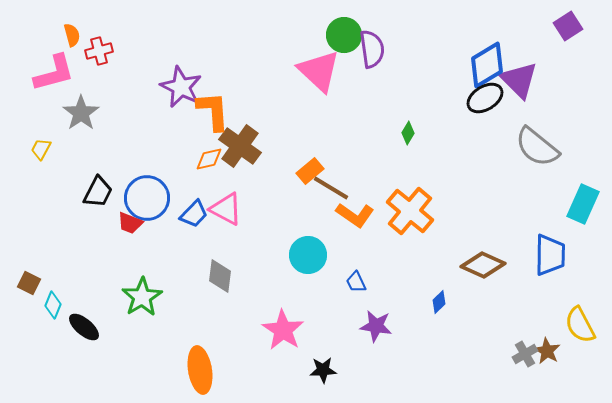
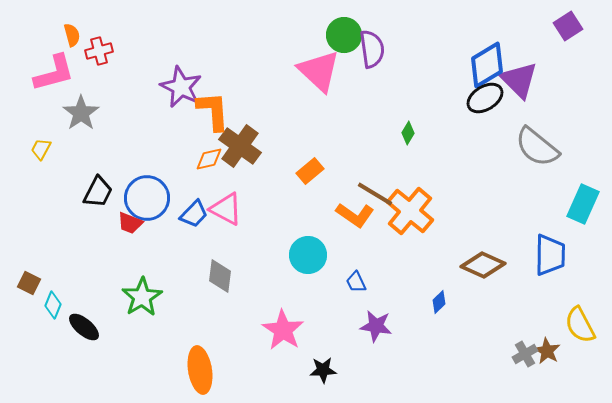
brown line at (331, 188): moved 44 px right, 6 px down
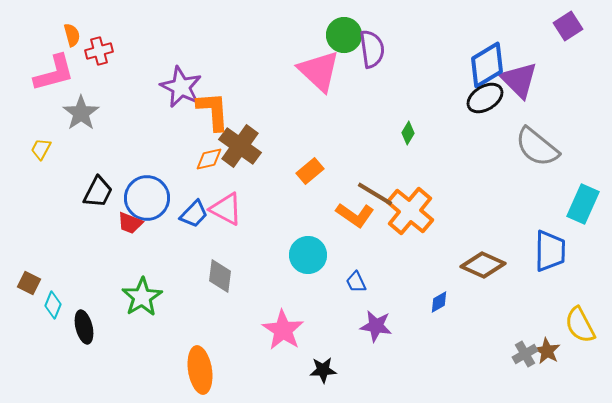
blue trapezoid at (550, 255): moved 4 px up
blue diamond at (439, 302): rotated 15 degrees clockwise
black ellipse at (84, 327): rotated 36 degrees clockwise
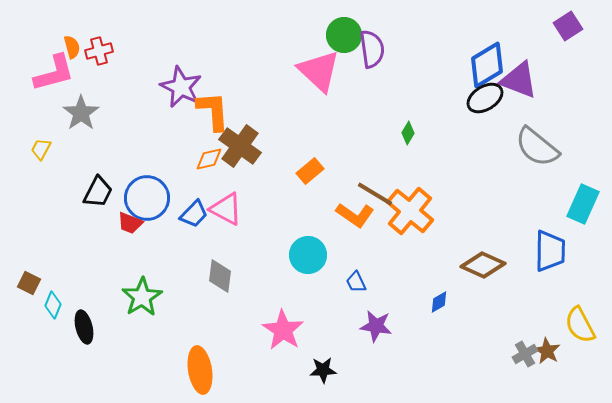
orange semicircle at (72, 35): moved 12 px down
purple triangle at (519, 80): rotated 24 degrees counterclockwise
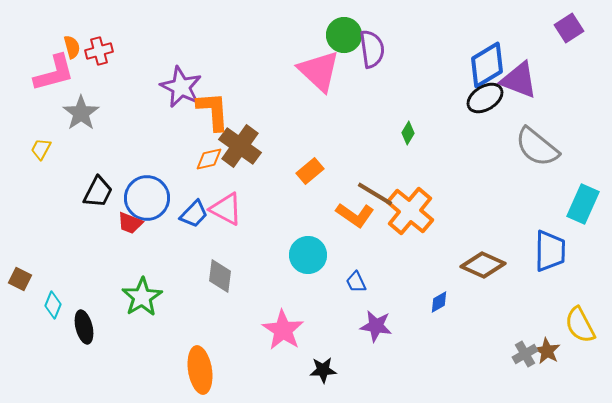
purple square at (568, 26): moved 1 px right, 2 px down
brown square at (29, 283): moved 9 px left, 4 px up
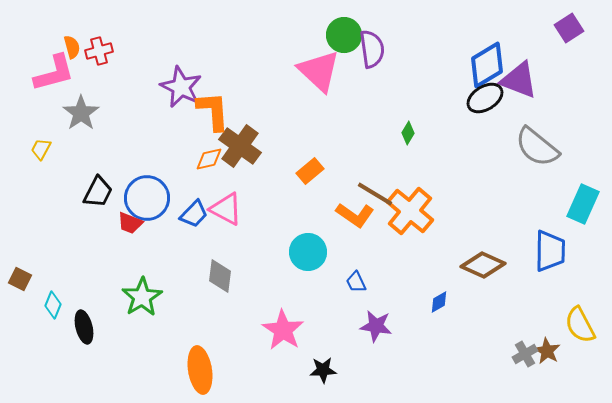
cyan circle at (308, 255): moved 3 px up
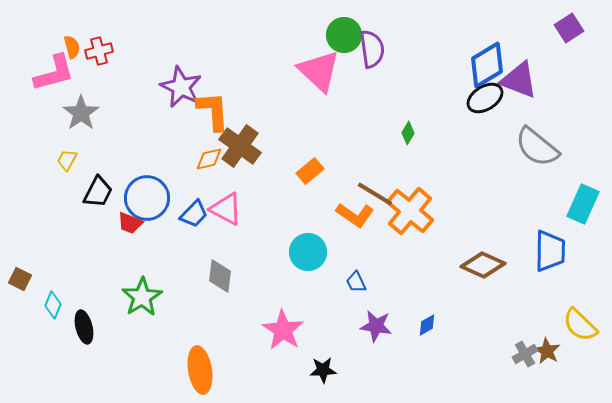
yellow trapezoid at (41, 149): moved 26 px right, 11 px down
blue diamond at (439, 302): moved 12 px left, 23 px down
yellow semicircle at (580, 325): rotated 18 degrees counterclockwise
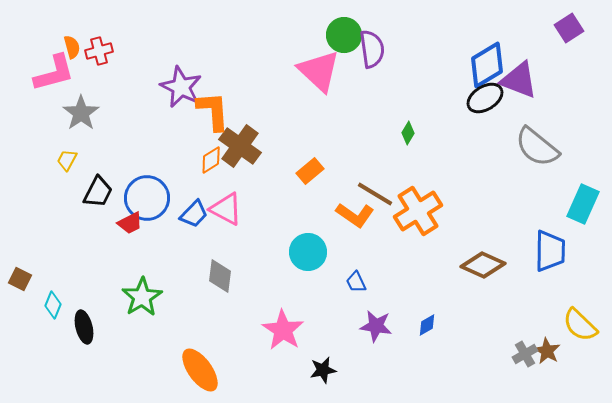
orange diamond at (209, 159): moved 2 px right, 1 px down; rotated 20 degrees counterclockwise
orange cross at (410, 211): moved 8 px right; rotated 18 degrees clockwise
red trapezoid at (130, 223): rotated 48 degrees counterclockwise
orange ellipse at (200, 370): rotated 27 degrees counterclockwise
black star at (323, 370): rotated 8 degrees counterclockwise
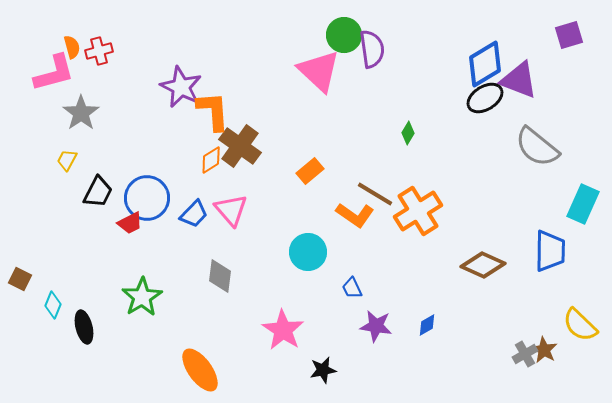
purple square at (569, 28): moved 7 px down; rotated 16 degrees clockwise
blue diamond at (487, 65): moved 2 px left, 1 px up
pink triangle at (226, 209): moved 5 px right, 1 px down; rotated 21 degrees clockwise
blue trapezoid at (356, 282): moved 4 px left, 6 px down
brown star at (547, 351): moved 3 px left, 1 px up
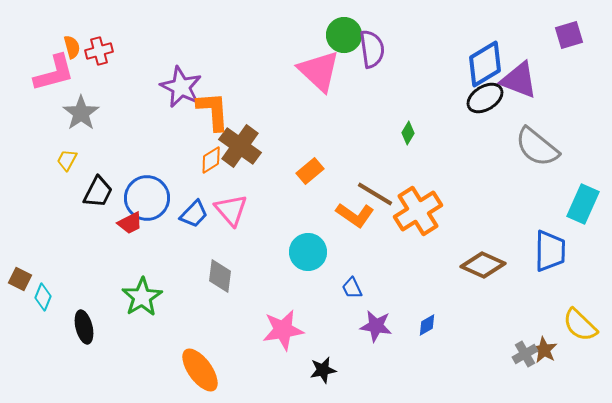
cyan diamond at (53, 305): moved 10 px left, 8 px up
pink star at (283, 330): rotated 30 degrees clockwise
